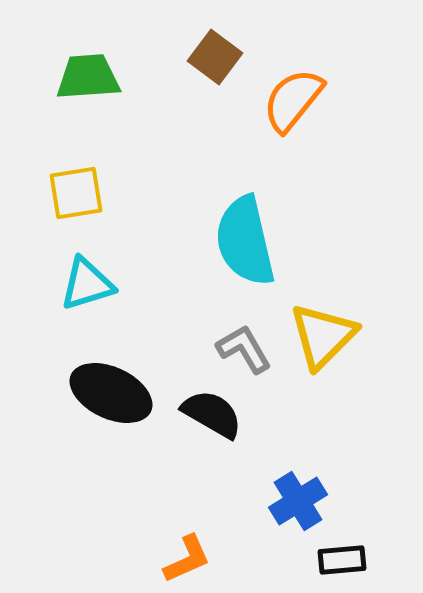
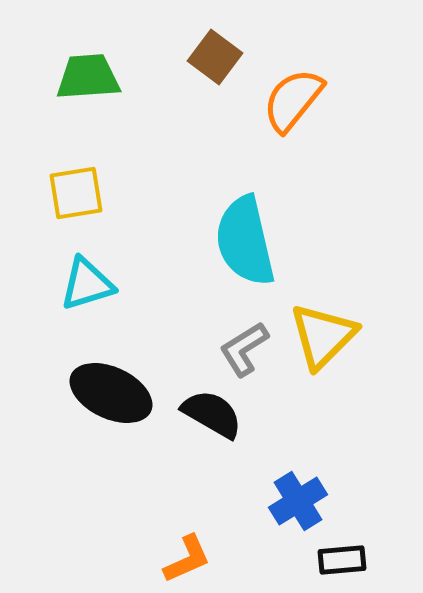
gray L-shape: rotated 92 degrees counterclockwise
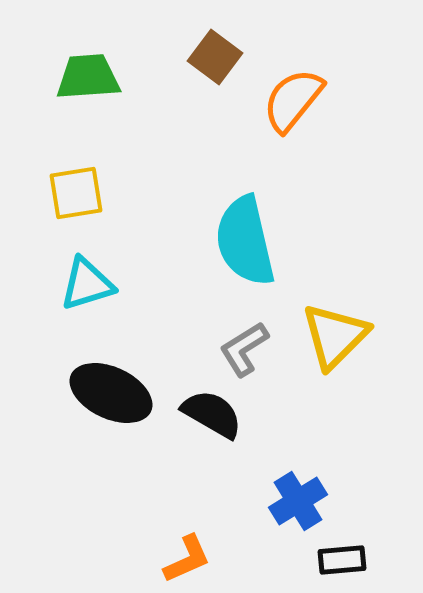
yellow triangle: moved 12 px right
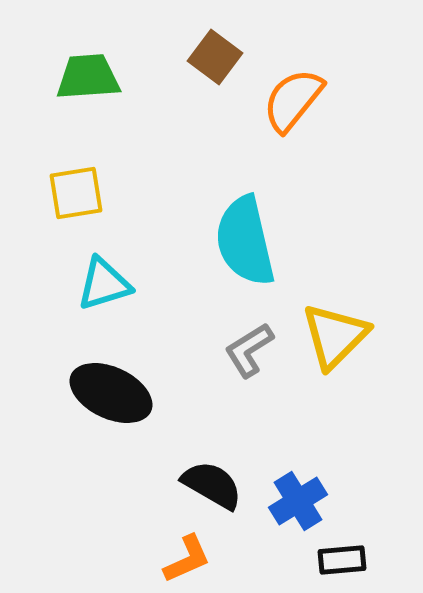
cyan triangle: moved 17 px right
gray L-shape: moved 5 px right, 1 px down
black semicircle: moved 71 px down
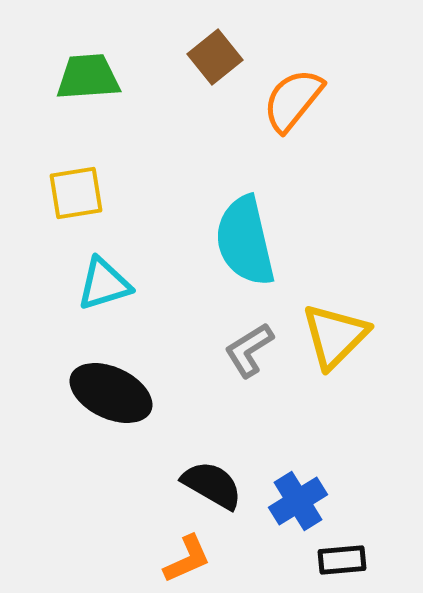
brown square: rotated 14 degrees clockwise
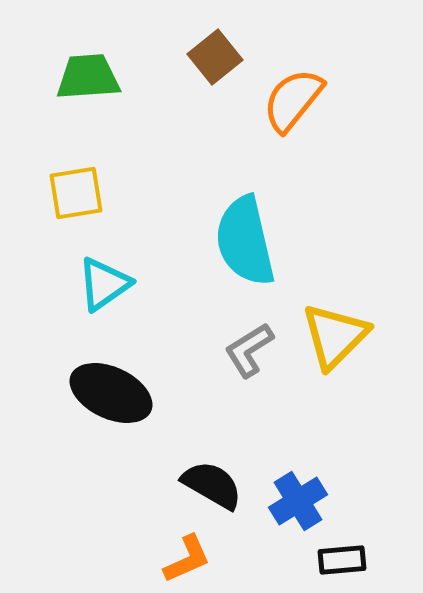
cyan triangle: rotated 18 degrees counterclockwise
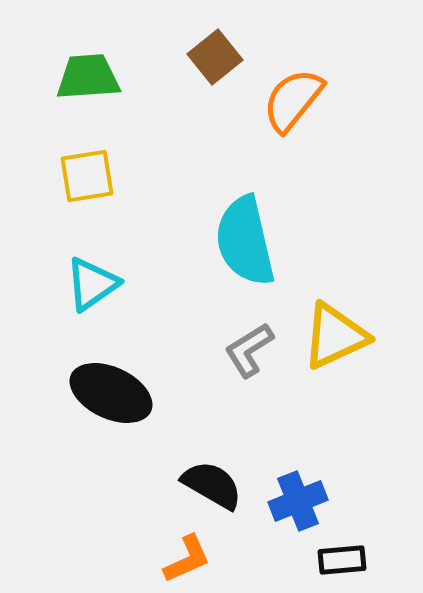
yellow square: moved 11 px right, 17 px up
cyan triangle: moved 12 px left
yellow triangle: rotated 20 degrees clockwise
blue cross: rotated 10 degrees clockwise
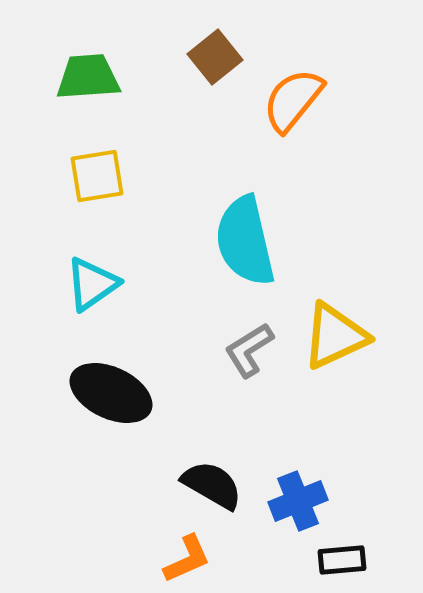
yellow square: moved 10 px right
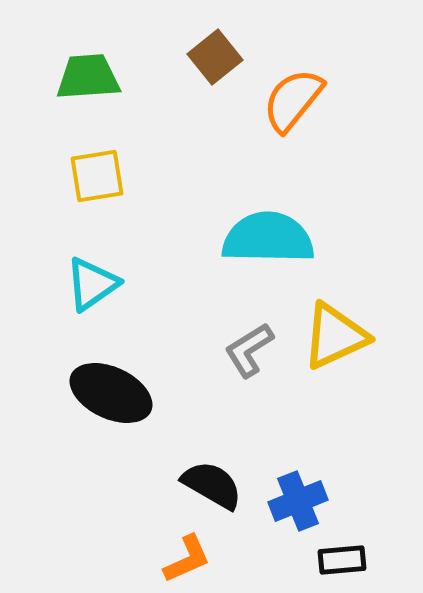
cyan semicircle: moved 23 px right, 3 px up; rotated 104 degrees clockwise
